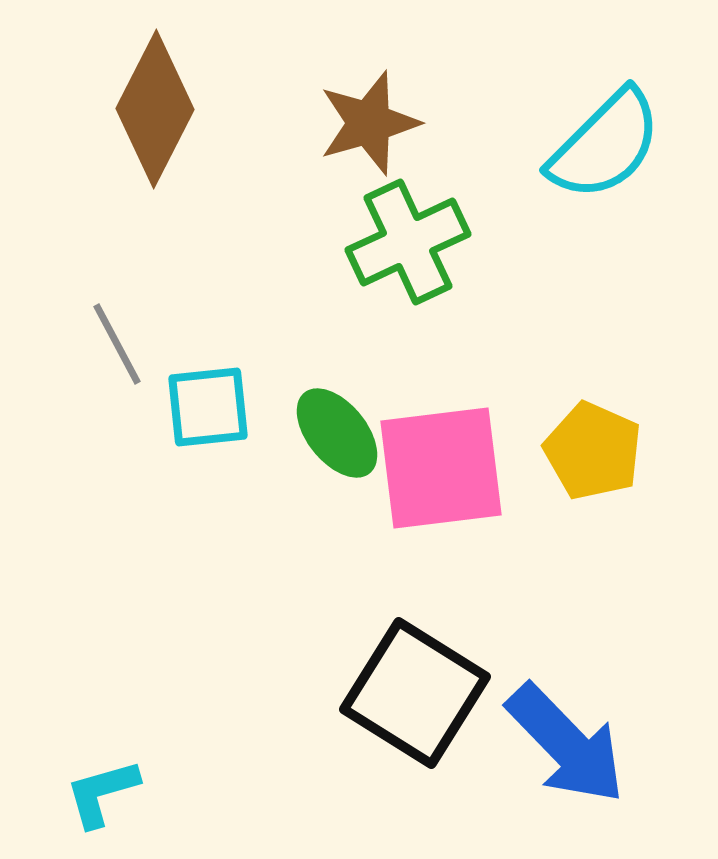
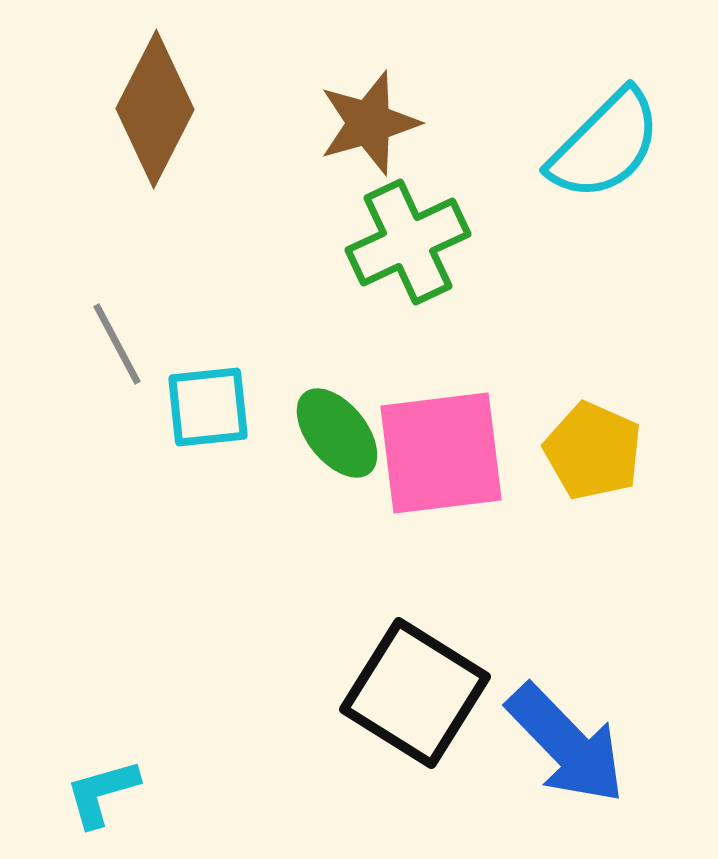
pink square: moved 15 px up
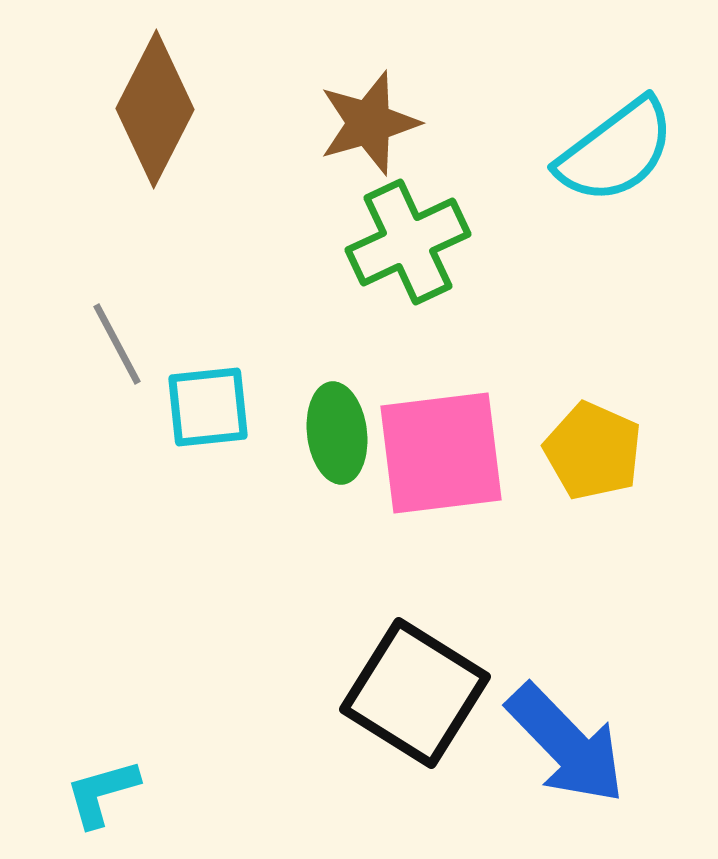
cyan semicircle: moved 11 px right, 6 px down; rotated 8 degrees clockwise
green ellipse: rotated 32 degrees clockwise
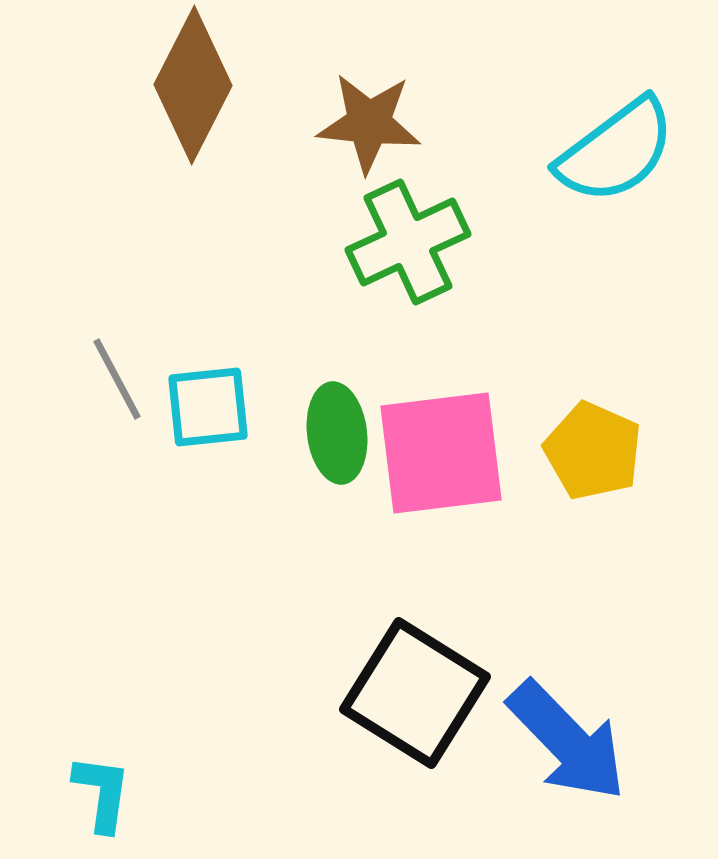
brown diamond: moved 38 px right, 24 px up
brown star: rotated 22 degrees clockwise
gray line: moved 35 px down
blue arrow: moved 1 px right, 3 px up
cyan L-shape: rotated 114 degrees clockwise
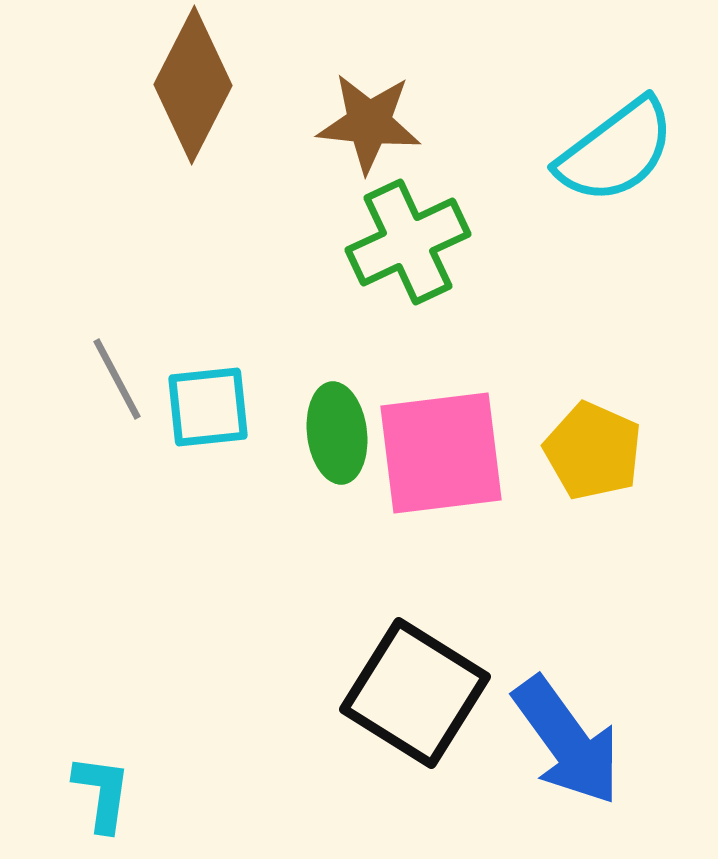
blue arrow: rotated 8 degrees clockwise
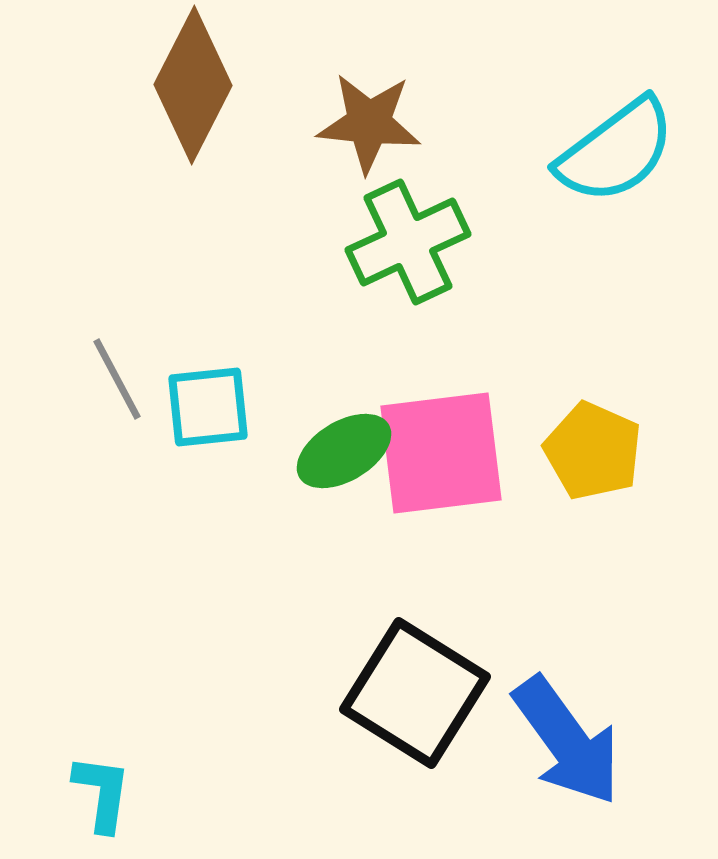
green ellipse: moved 7 px right, 18 px down; rotated 66 degrees clockwise
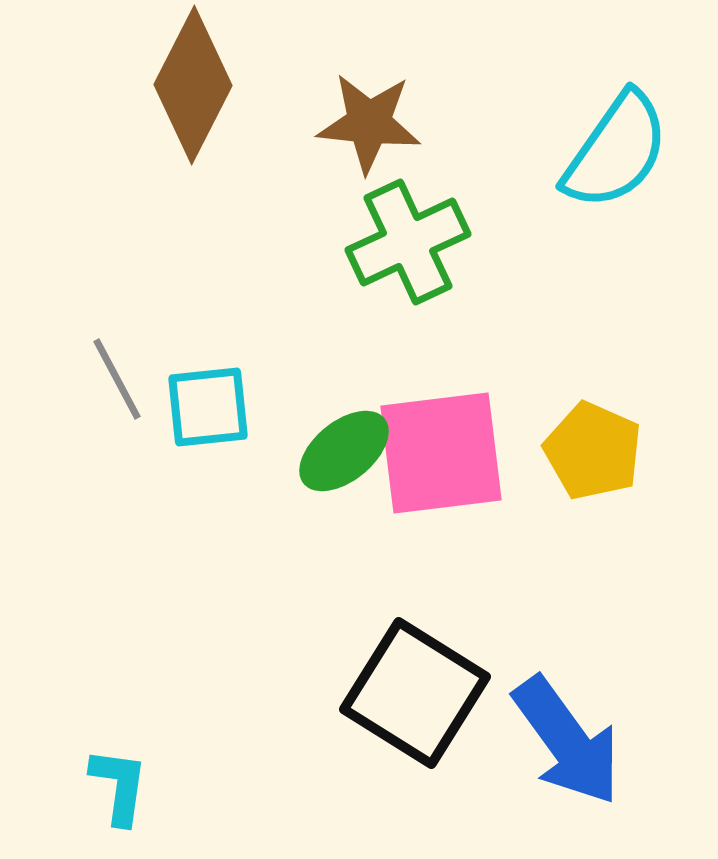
cyan semicircle: rotated 18 degrees counterclockwise
green ellipse: rotated 8 degrees counterclockwise
cyan L-shape: moved 17 px right, 7 px up
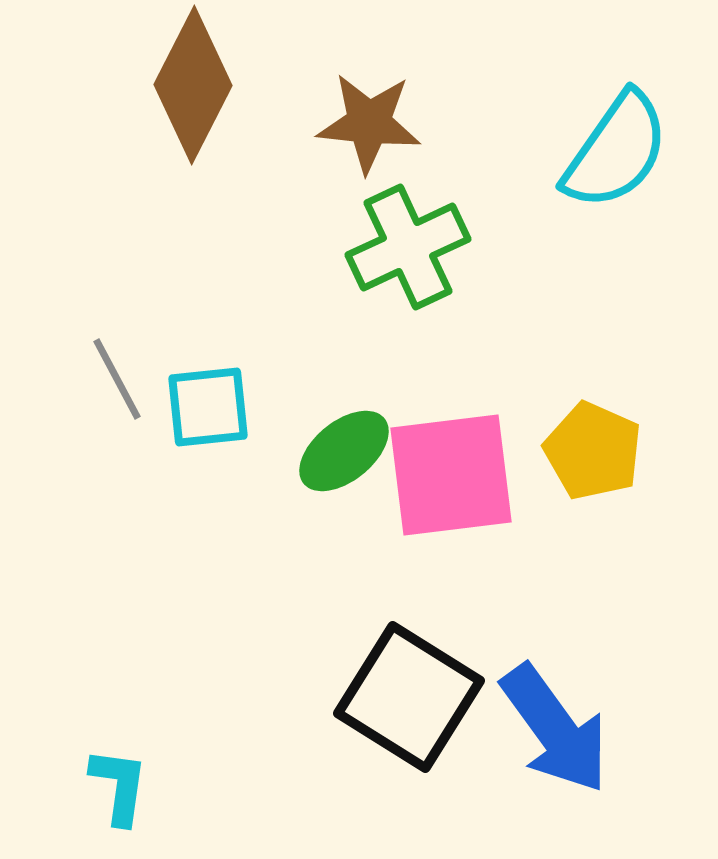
green cross: moved 5 px down
pink square: moved 10 px right, 22 px down
black square: moved 6 px left, 4 px down
blue arrow: moved 12 px left, 12 px up
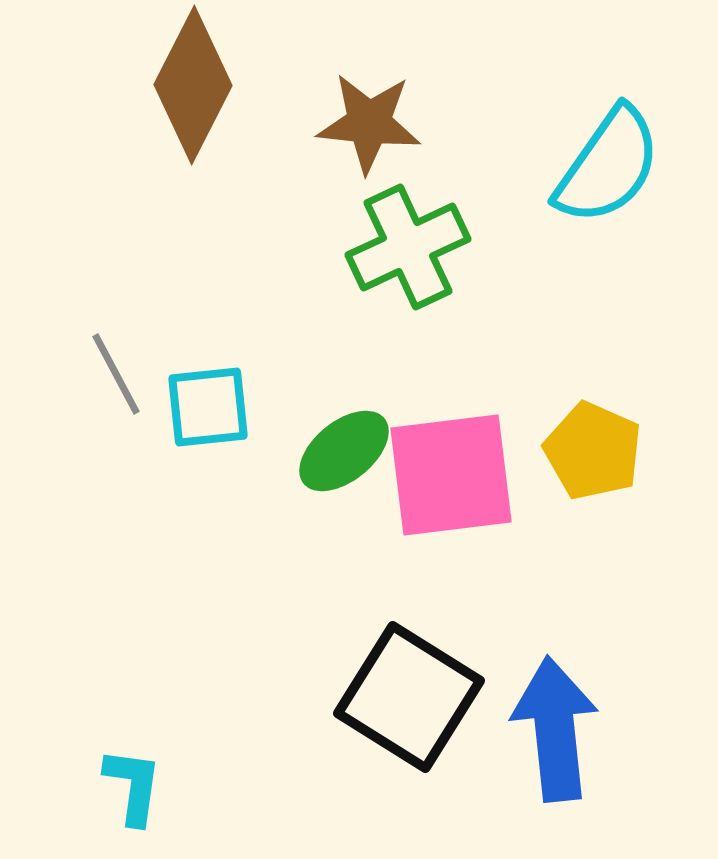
cyan semicircle: moved 8 px left, 15 px down
gray line: moved 1 px left, 5 px up
blue arrow: rotated 150 degrees counterclockwise
cyan L-shape: moved 14 px right
